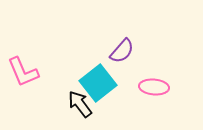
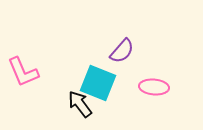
cyan square: rotated 30 degrees counterclockwise
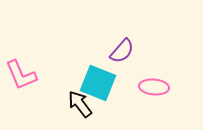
pink L-shape: moved 2 px left, 3 px down
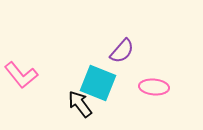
pink L-shape: rotated 16 degrees counterclockwise
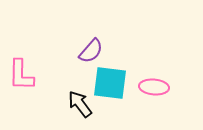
purple semicircle: moved 31 px left
pink L-shape: rotated 40 degrees clockwise
cyan square: moved 12 px right; rotated 15 degrees counterclockwise
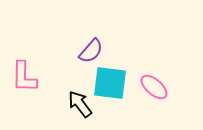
pink L-shape: moved 3 px right, 2 px down
pink ellipse: rotated 36 degrees clockwise
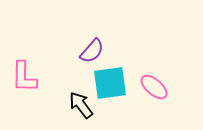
purple semicircle: moved 1 px right
cyan square: rotated 15 degrees counterclockwise
black arrow: moved 1 px right, 1 px down
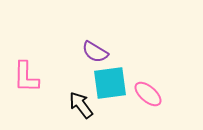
purple semicircle: moved 3 px right, 1 px down; rotated 80 degrees clockwise
pink L-shape: moved 2 px right
pink ellipse: moved 6 px left, 7 px down
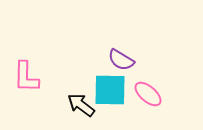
purple semicircle: moved 26 px right, 8 px down
cyan square: moved 7 px down; rotated 9 degrees clockwise
black arrow: rotated 16 degrees counterclockwise
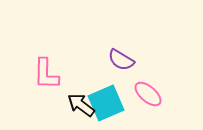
pink L-shape: moved 20 px right, 3 px up
cyan square: moved 4 px left, 13 px down; rotated 24 degrees counterclockwise
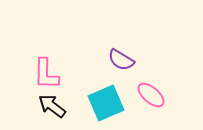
pink ellipse: moved 3 px right, 1 px down
black arrow: moved 29 px left, 1 px down
